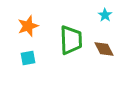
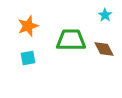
green trapezoid: rotated 88 degrees counterclockwise
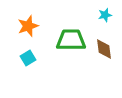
cyan star: rotated 24 degrees clockwise
brown diamond: rotated 20 degrees clockwise
cyan square: rotated 21 degrees counterclockwise
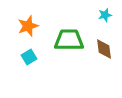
green trapezoid: moved 2 px left
cyan square: moved 1 px right, 1 px up
